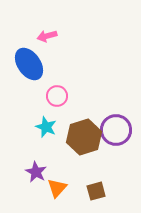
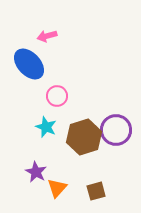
blue ellipse: rotated 8 degrees counterclockwise
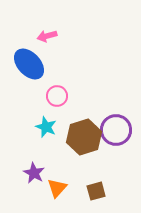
purple star: moved 2 px left, 1 px down
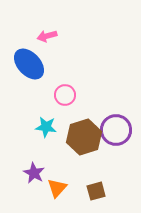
pink circle: moved 8 px right, 1 px up
cyan star: rotated 15 degrees counterclockwise
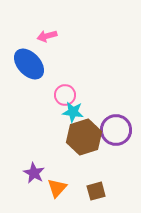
cyan star: moved 27 px right, 15 px up
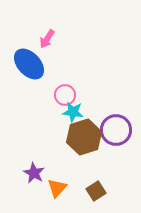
pink arrow: moved 3 px down; rotated 42 degrees counterclockwise
brown square: rotated 18 degrees counterclockwise
